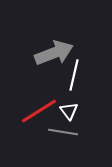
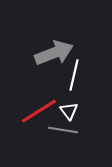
gray line: moved 2 px up
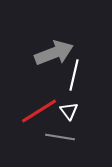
gray line: moved 3 px left, 7 px down
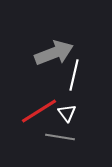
white triangle: moved 2 px left, 2 px down
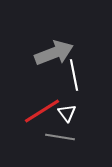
white line: rotated 24 degrees counterclockwise
red line: moved 3 px right
